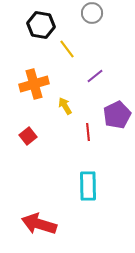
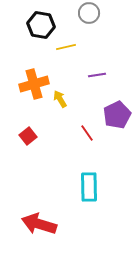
gray circle: moved 3 px left
yellow line: moved 1 px left, 2 px up; rotated 66 degrees counterclockwise
purple line: moved 2 px right, 1 px up; rotated 30 degrees clockwise
yellow arrow: moved 5 px left, 7 px up
red line: moved 1 px left, 1 px down; rotated 30 degrees counterclockwise
cyan rectangle: moved 1 px right, 1 px down
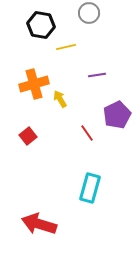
cyan rectangle: moved 1 px right, 1 px down; rotated 16 degrees clockwise
